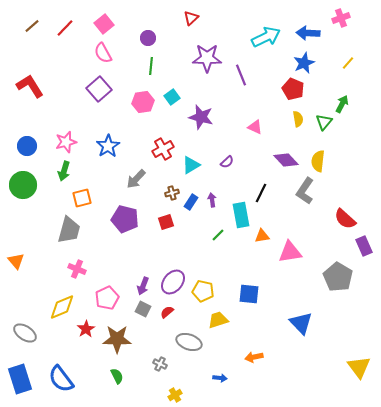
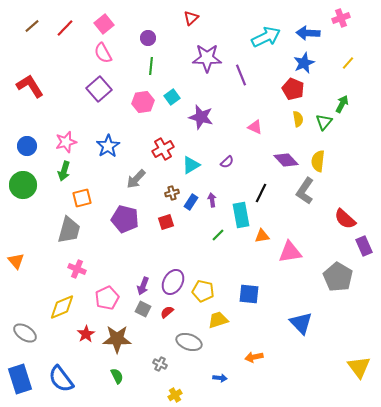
purple ellipse at (173, 282): rotated 10 degrees counterclockwise
red star at (86, 329): moved 5 px down
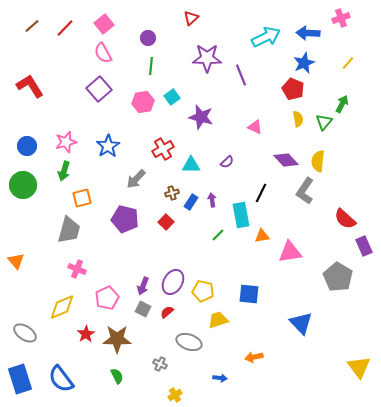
cyan triangle at (191, 165): rotated 30 degrees clockwise
red square at (166, 222): rotated 28 degrees counterclockwise
